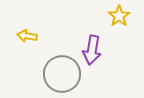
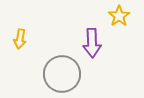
yellow arrow: moved 7 px left, 3 px down; rotated 90 degrees counterclockwise
purple arrow: moved 7 px up; rotated 12 degrees counterclockwise
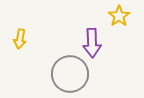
gray circle: moved 8 px right
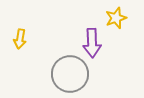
yellow star: moved 3 px left, 2 px down; rotated 15 degrees clockwise
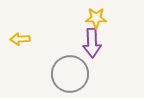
yellow star: moved 20 px left; rotated 20 degrees clockwise
yellow arrow: rotated 78 degrees clockwise
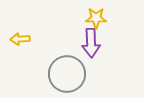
purple arrow: moved 1 px left
gray circle: moved 3 px left
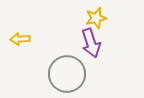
yellow star: rotated 15 degrees counterclockwise
purple arrow: rotated 16 degrees counterclockwise
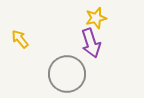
yellow arrow: rotated 54 degrees clockwise
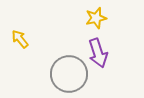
purple arrow: moved 7 px right, 10 px down
gray circle: moved 2 px right
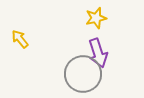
gray circle: moved 14 px right
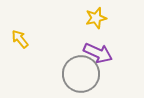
purple arrow: rotated 48 degrees counterclockwise
gray circle: moved 2 px left
